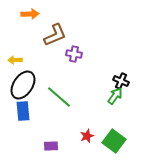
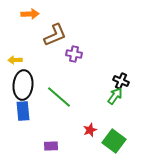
black ellipse: rotated 28 degrees counterclockwise
red star: moved 3 px right, 6 px up
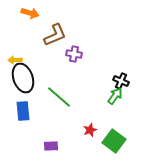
orange arrow: moved 1 px up; rotated 18 degrees clockwise
black ellipse: moved 7 px up; rotated 24 degrees counterclockwise
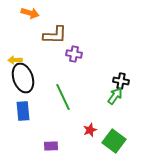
brown L-shape: rotated 25 degrees clockwise
black cross: rotated 14 degrees counterclockwise
green line: moved 4 px right; rotated 24 degrees clockwise
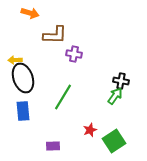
green line: rotated 56 degrees clockwise
green square: rotated 20 degrees clockwise
purple rectangle: moved 2 px right
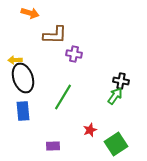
green square: moved 2 px right, 3 px down
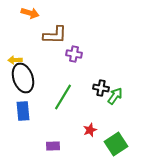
black cross: moved 20 px left, 7 px down
